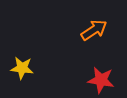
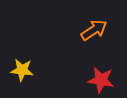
yellow star: moved 2 px down
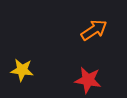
red star: moved 13 px left
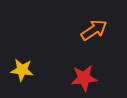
red star: moved 4 px left, 2 px up; rotated 16 degrees counterclockwise
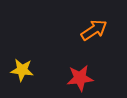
red star: moved 4 px left
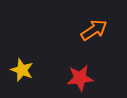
yellow star: rotated 15 degrees clockwise
